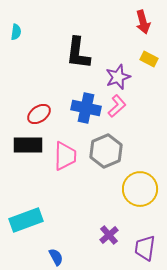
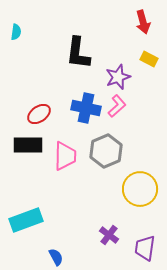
purple cross: rotated 12 degrees counterclockwise
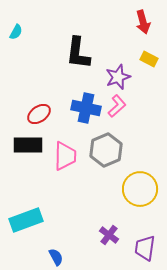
cyan semicircle: rotated 21 degrees clockwise
gray hexagon: moved 1 px up
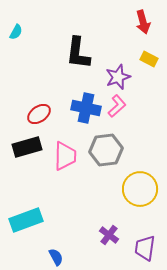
black rectangle: moved 1 px left, 2 px down; rotated 16 degrees counterclockwise
gray hexagon: rotated 16 degrees clockwise
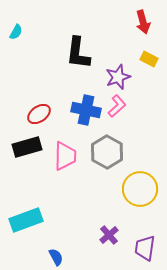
blue cross: moved 2 px down
gray hexagon: moved 1 px right, 2 px down; rotated 24 degrees counterclockwise
purple cross: rotated 12 degrees clockwise
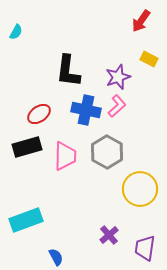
red arrow: moved 2 px left, 1 px up; rotated 50 degrees clockwise
black L-shape: moved 10 px left, 18 px down
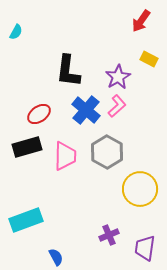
purple star: rotated 10 degrees counterclockwise
blue cross: rotated 28 degrees clockwise
purple cross: rotated 18 degrees clockwise
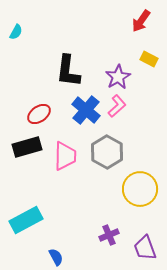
cyan rectangle: rotated 8 degrees counterclockwise
purple trapezoid: rotated 28 degrees counterclockwise
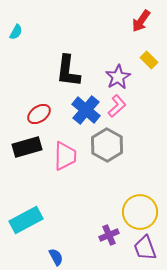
yellow rectangle: moved 1 px down; rotated 18 degrees clockwise
gray hexagon: moved 7 px up
yellow circle: moved 23 px down
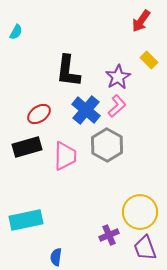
cyan rectangle: rotated 16 degrees clockwise
blue semicircle: rotated 144 degrees counterclockwise
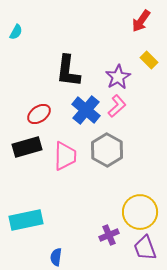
gray hexagon: moved 5 px down
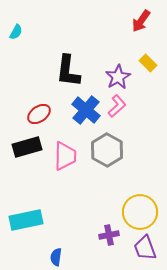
yellow rectangle: moved 1 px left, 3 px down
purple cross: rotated 12 degrees clockwise
